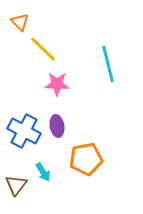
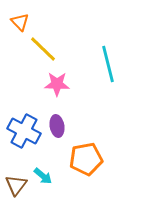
cyan arrow: moved 4 px down; rotated 18 degrees counterclockwise
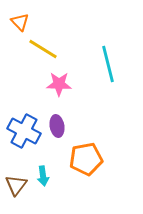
yellow line: rotated 12 degrees counterclockwise
pink star: moved 2 px right
cyan arrow: rotated 42 degrees clockwise
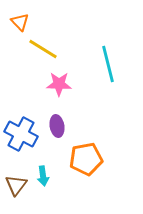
blue cross: moved 3 px left, 3 px down
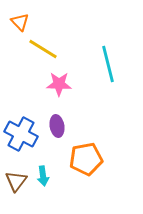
brown triangle: moved 4 px up
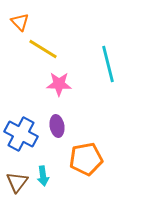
brown triangle: moved 1 px right, 1 px down
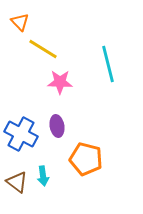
pink star: moved 1 px right, 2 px up
orange pentagon: rotated 24 degrees clockwise
brown triangle: rotated 30 degrees counterclockwise
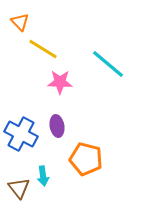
cyan line: rotated 36 degrees counterclockwise
brown triangle: moved 2 px right, 6 px down; rotated 15 degrees clockwise
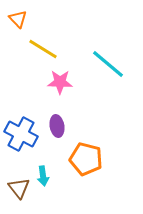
orange triangle: moved 2 px left, 3 px up
